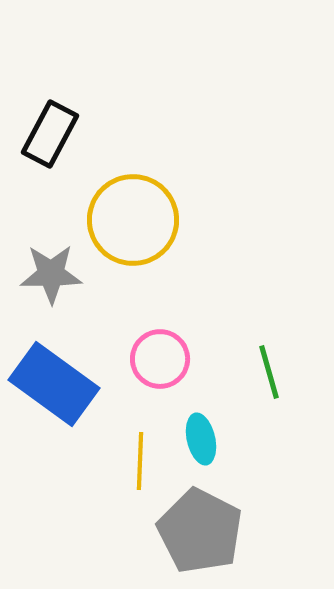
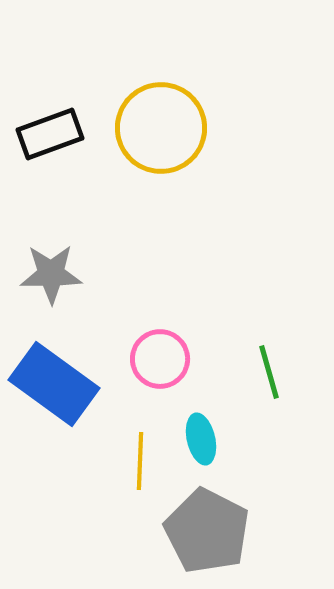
black rectangle: rotated 42 degrees clockwise
yellow circle: moved 28 px right, 92 px up
gray pentagon: moved 7 px right
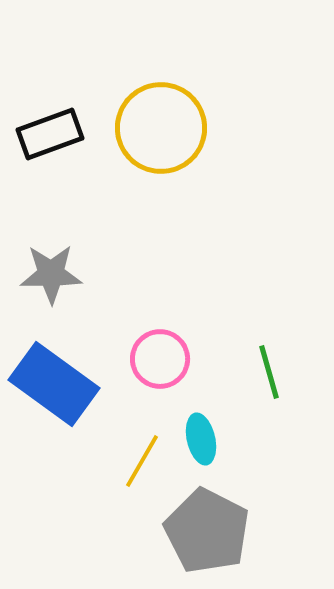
yellow line: moved 2 px right; rotated 28 degrees clockwise
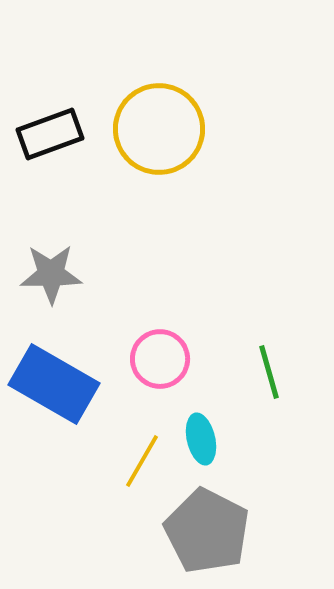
yellow circle: moved 2 px left, 1 px down
blue rectangle: rotated 6 degrees counterclockwise
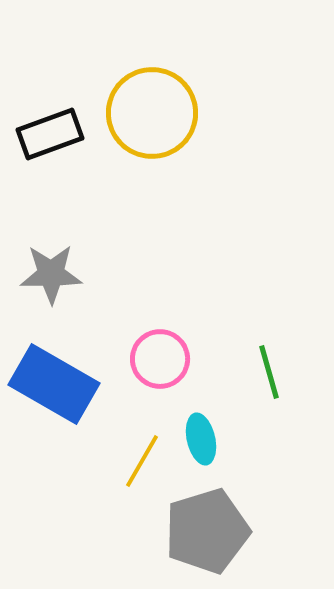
yellow circle: moved 7 px left, 16 px up
gray pentagon: rotated 28 degrees clockwise
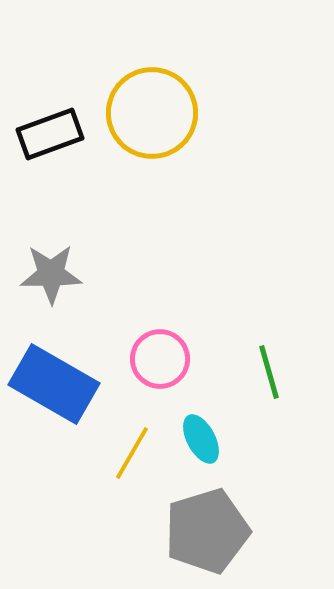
cyan ellipse: rotated 15 degrees counterclockwise
yellow line: moved 10 px left, 8 px up
